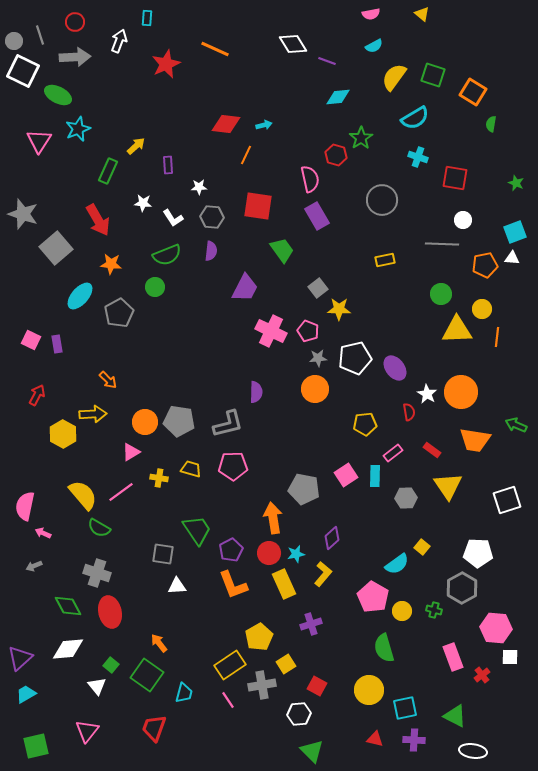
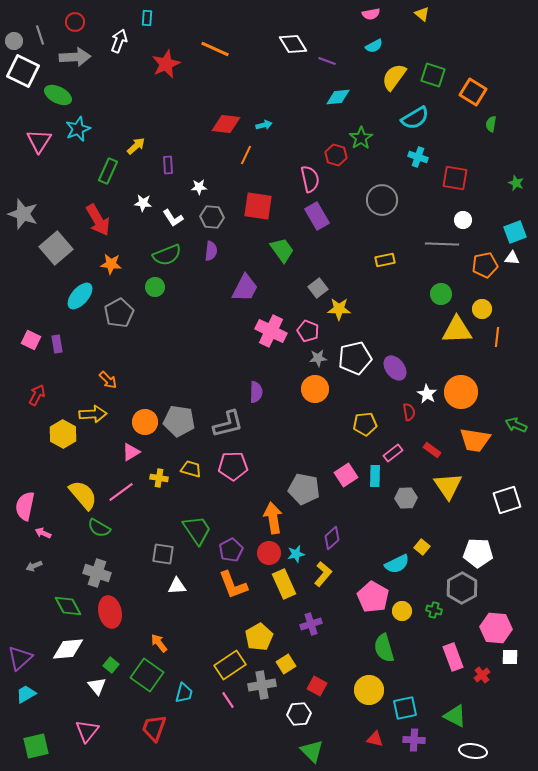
cyan semicircle at (397, 564): rotated 10 degrees clockwise
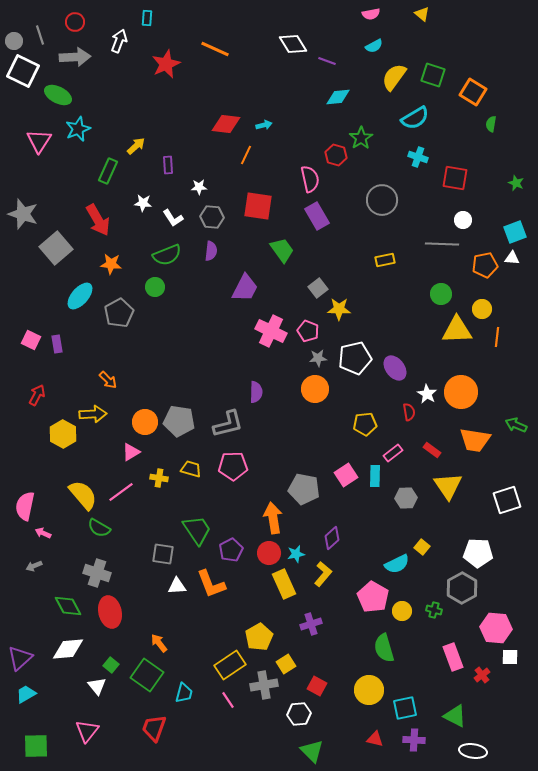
orange L-shape at (233, 585): moved 22 px left, 1 px up
gray cross at (262, 685): moved 2 px right
green square at (36, 746): rotated 12 degrees clockwise
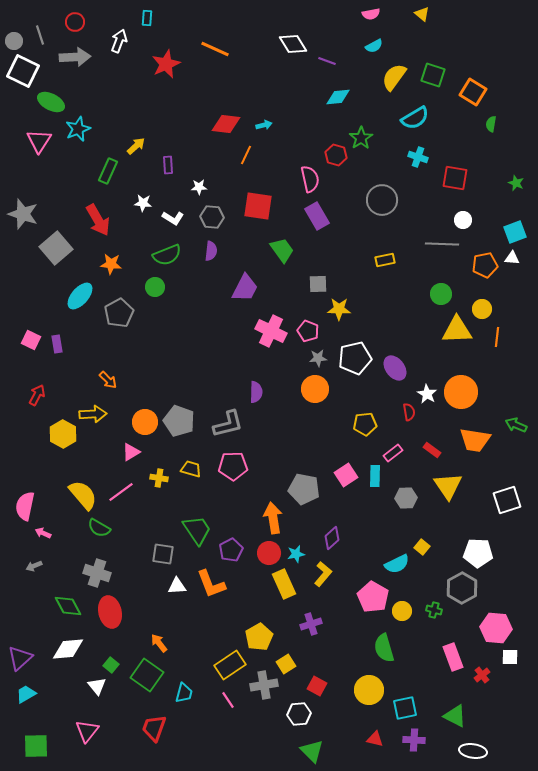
green ellipse at (58, 95): moved 7 px left, 7 px down
white L-shape at (173, 218): rotated 25 degrees counterclockwise
gray square at (318, 288): moved 4 px up; rotated 36 degrees clockwise
gray pentagon at (179, 421): rotated 12 degrees clockwise
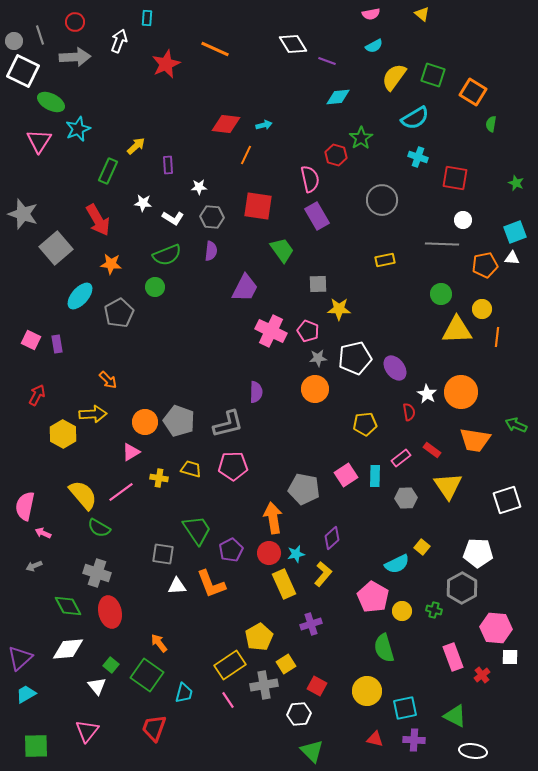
pink rectangle at (393, 453): moved 8 px right, 5 px down
yellow circle at (369, 690): moved 2 px left, 1 px down
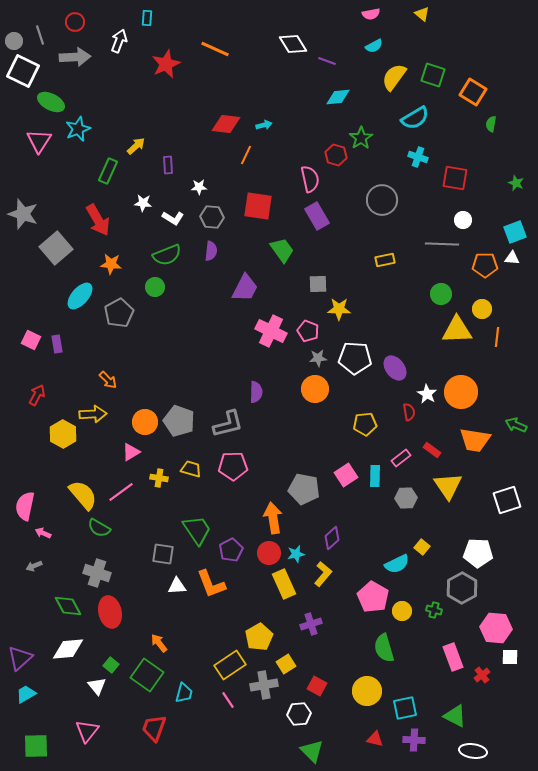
orange pentagon at (485, 265): rotated 10 degrees clockwise
white pentagon at (355, 358): rotated 16 degrees clockwise
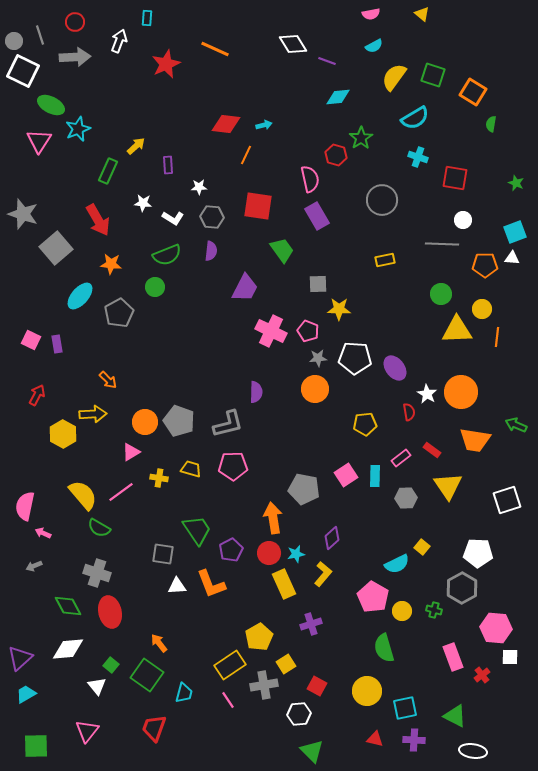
green ellipse at (51, 102): moved 3 px down
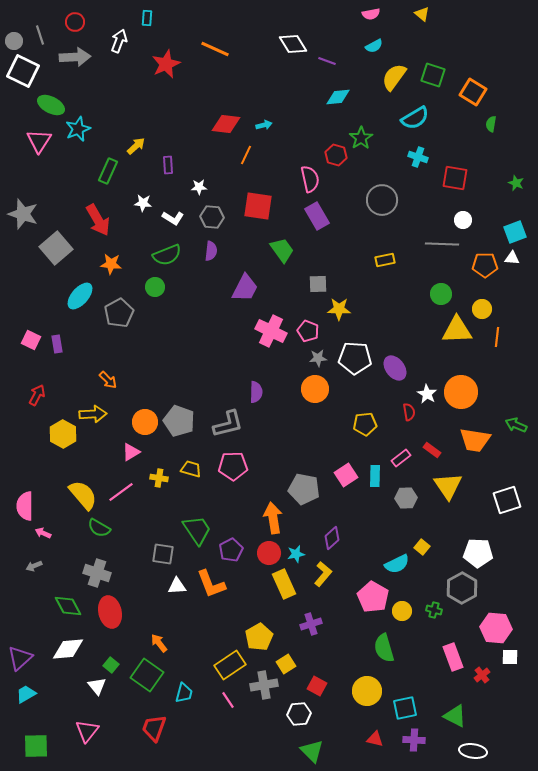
pink semicircle at (25, 506): rotated 12 degrees counterclockwise
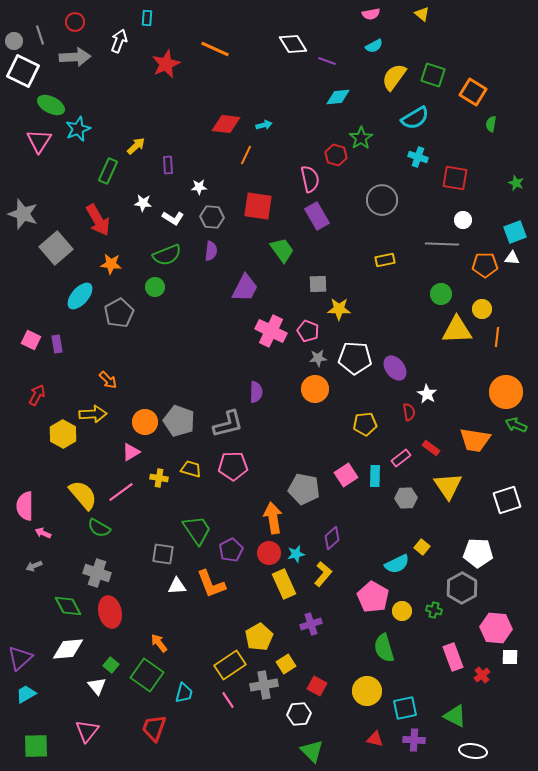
orange circle at (461, 392): moved 45 px right
red rectangle at (432, 450): moved 1 px left, 2 px up
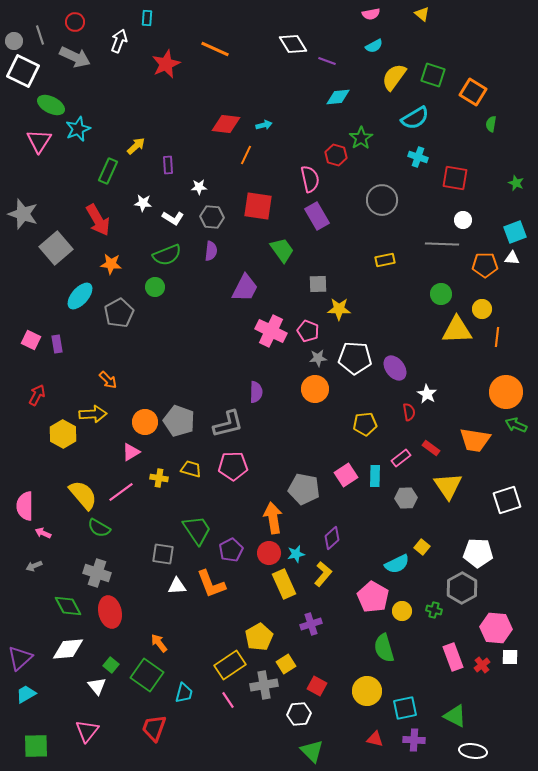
gray arrow at (75, 57): rotated 28 degrees clockwise
red cross at (482, 675): moved 10 px up
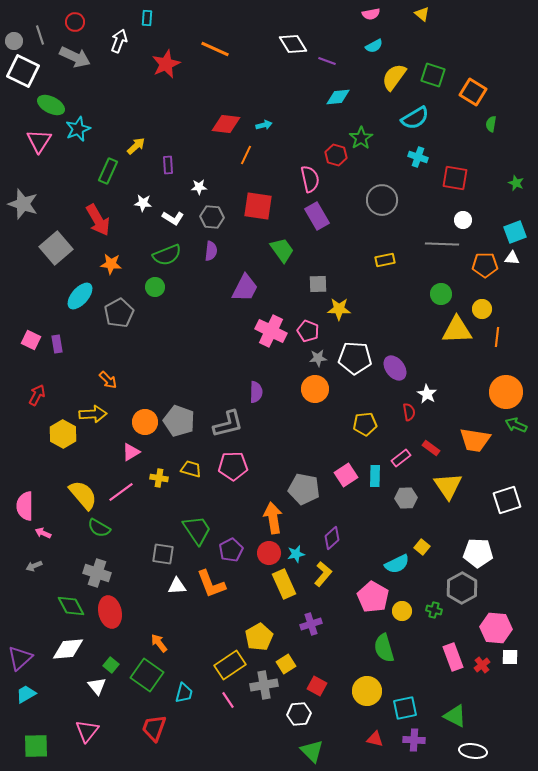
gray star at (23, 214): moved 10 px up
green diamond at (68, 606): moved 3 px right
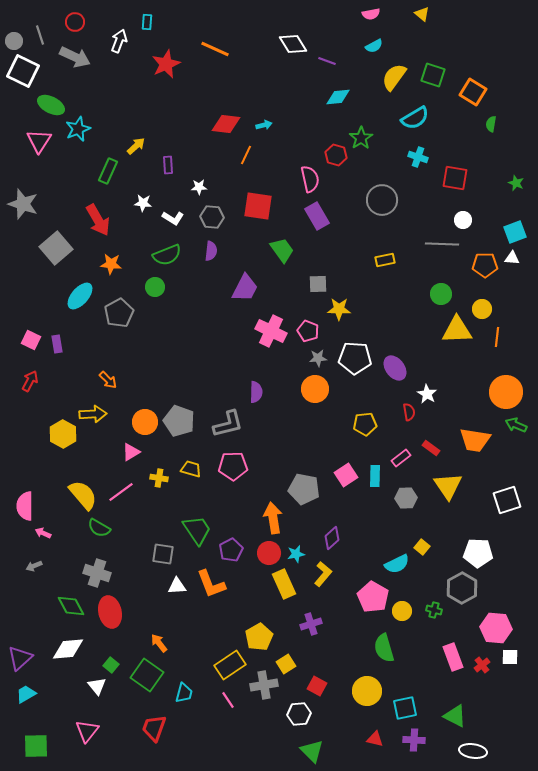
cyan rectangle at (147, 18): moved 4 px down
red arrow at (37, 395): moved 7 px left, 14 px up
